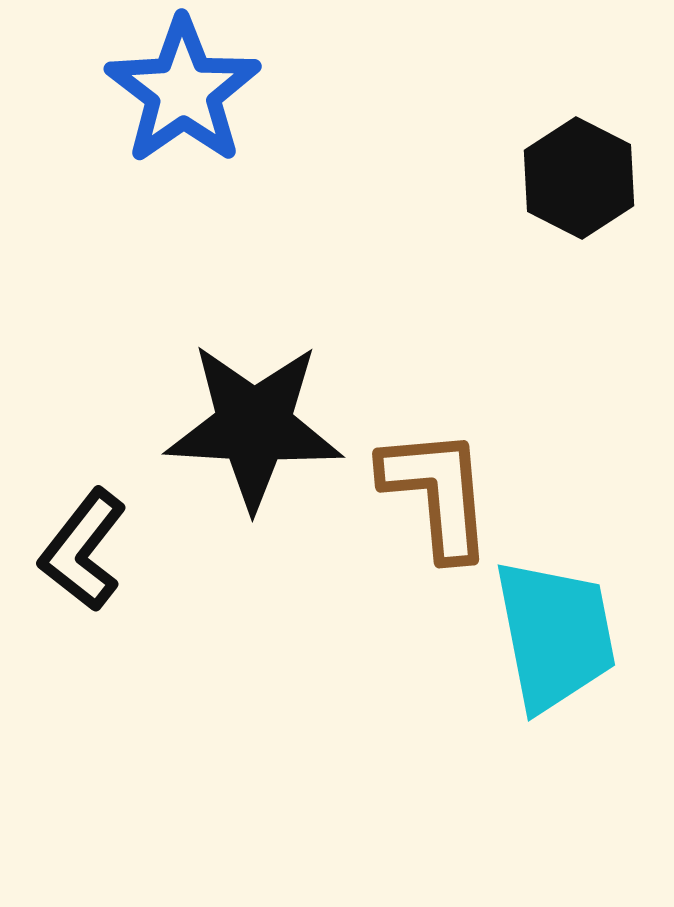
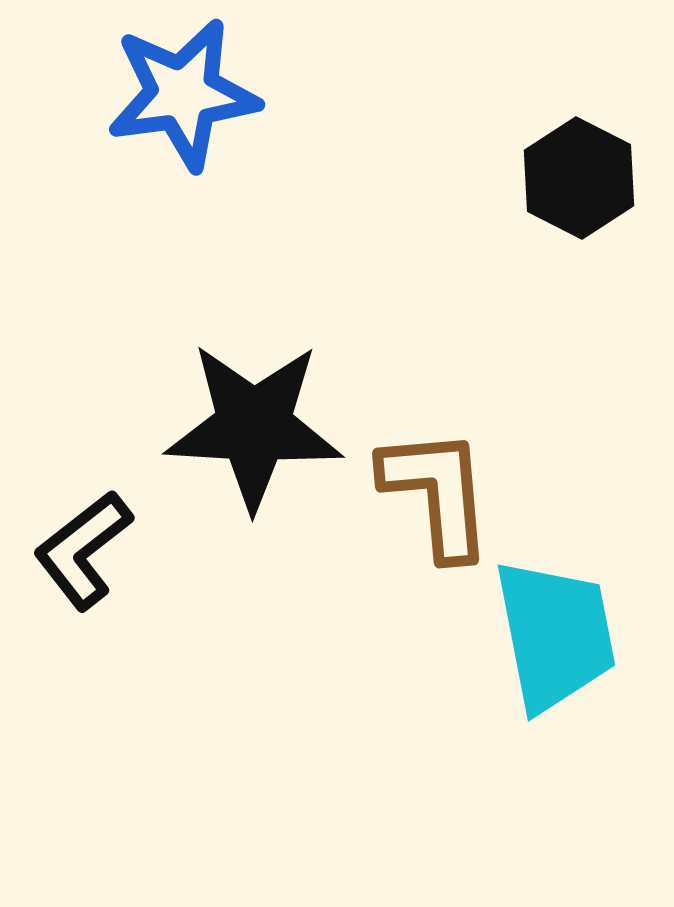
blue star: moved 3 px down; rotated 27 degrees clockwise
black L-shape: rotated 14 degrees clockwise
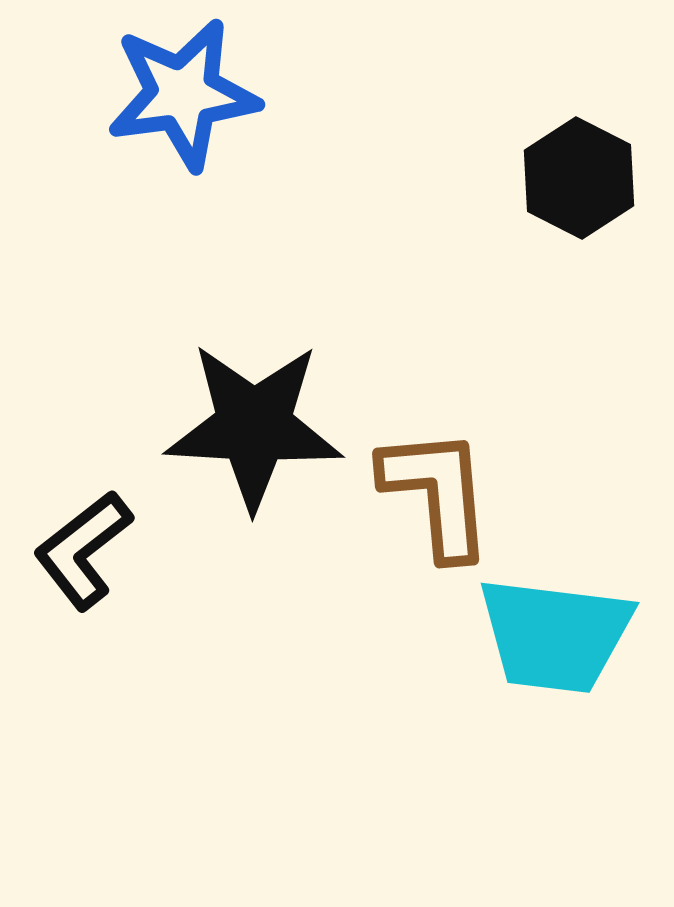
cyan trapezoid: rotated 108 degrees clockwise
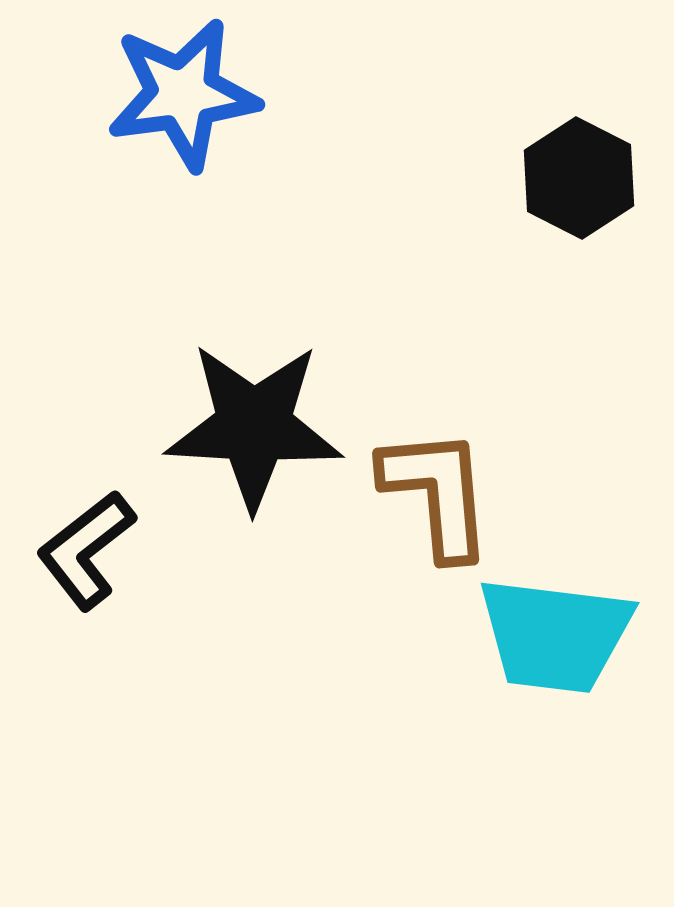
black L-shape: moved 3 px right
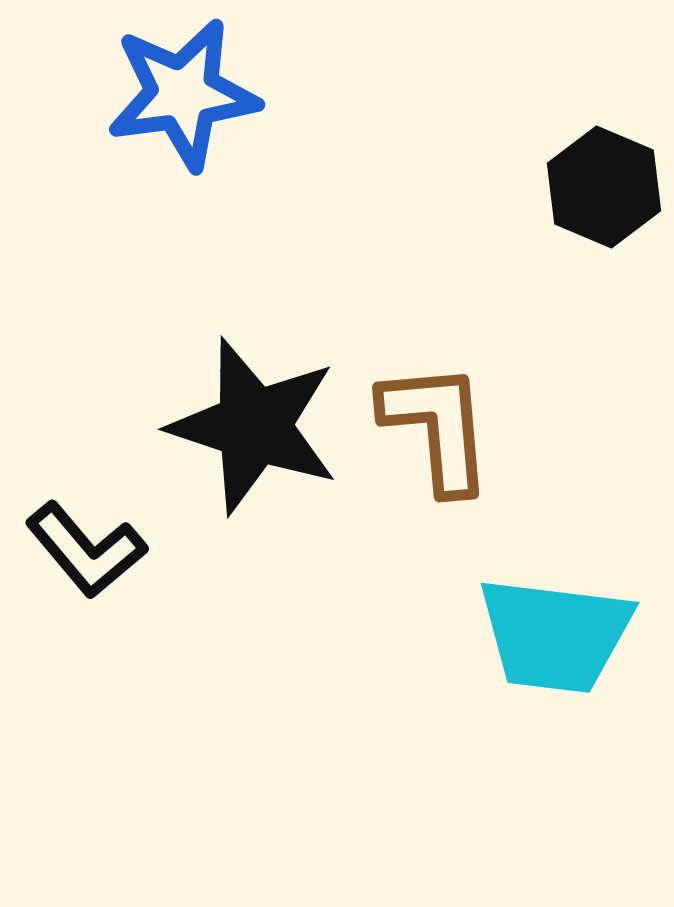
black hexagon: moved 25 px right, 9 px down; rotated 4 degrees counterclockwise
black star: rotated 15 degrees clockwise
brown L-shape: moved 66 px up
black L-shape: rotated 92 degrees counterclockwise
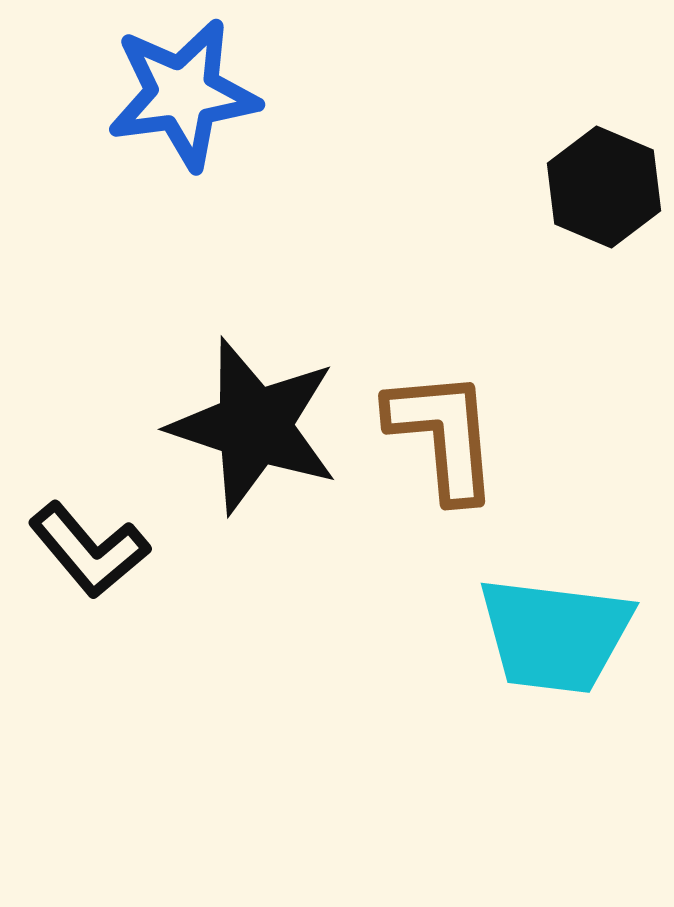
brown L-shape: moved 6 px right, 8 px down
black L-shape: moved 3 px right
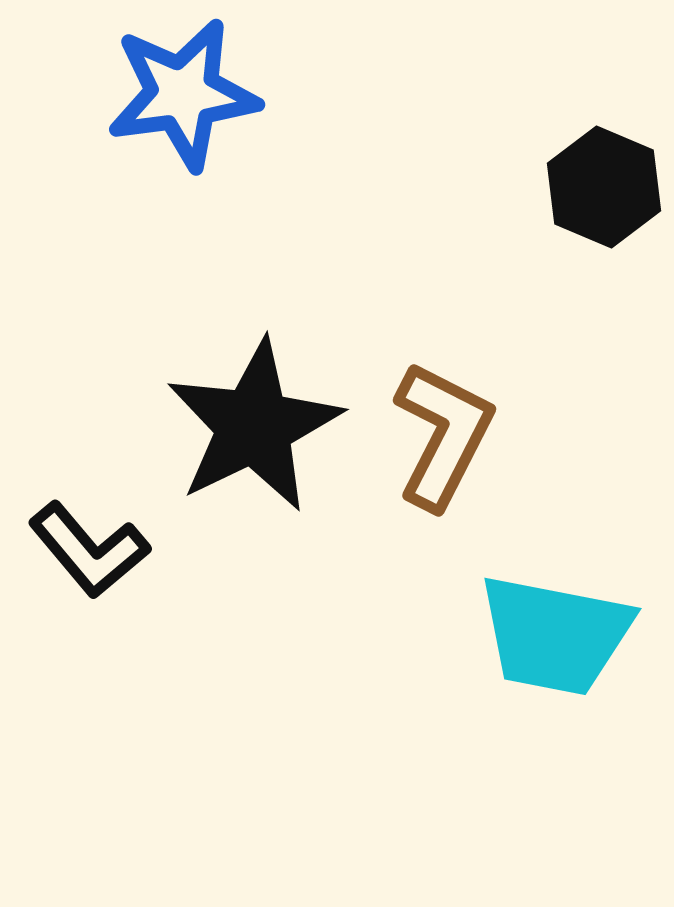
black star: rotated 28 degrees clockwise
brown L-shape: rotated 32 degrees clockwise
cyan trapezoid: rotated 4 degrees clockwise
